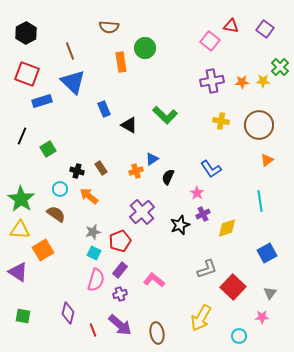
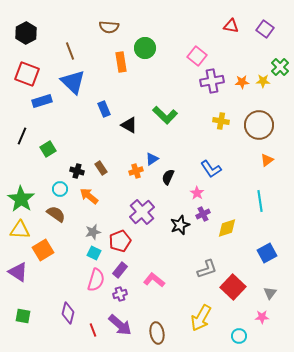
pink square at (210, 41): moved 13 px left, 15 px down
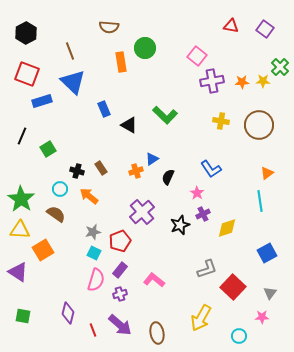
orange triangle at (267, 160): moved 13 px down
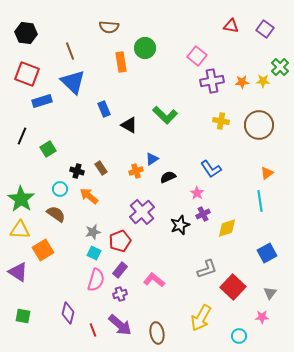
black hexagon at (26, 33): rotated 25 degrees counterclockwise
black semicircle at (168, 177): rotated 42 degrees clockwise
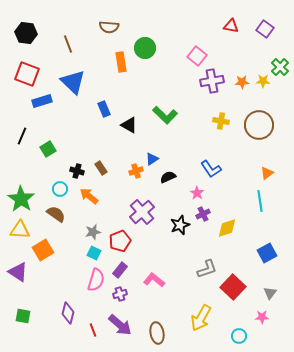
brown line at (70, 51): moved 2 px left, 7 px up
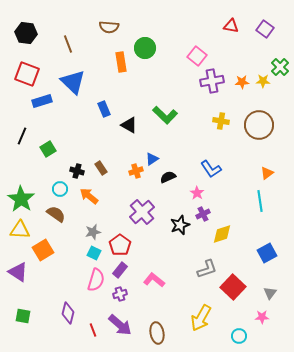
yellow diamond at (227, 228): moved 5 px left, 6 px down
red pentagon at (120, 241): moved 4 px down; rotated 15 degrees counterclockwise
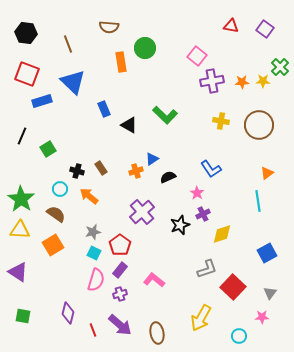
cyan line at (260, 201): moved 2 px left
orange square at (43, 250): moved 10 px right, 5 px up
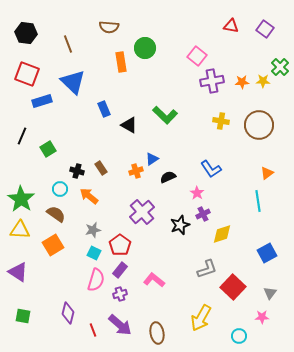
gray star at (93, 232): moved 2 px up
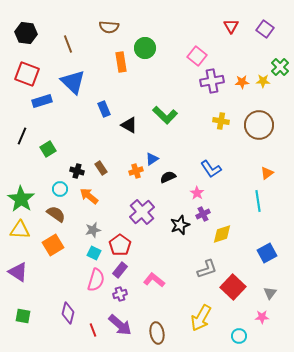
red triangle at (231, 26): rotated 49 degrees clockwise
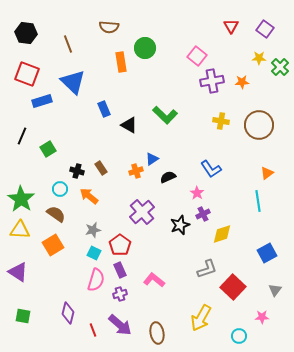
yellow star at (263, 81): moved 4 px left, 23 px up
purple rectangle at (120, 270): rotated 63 degrees counterclockwise
gray triangle at (270, 293): moved 5 px right, 3 px up
